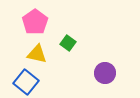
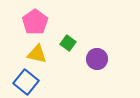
purple circle: moved 8 px left, 14 px up
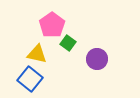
pink pentagon: moved 17 px right, 3 px down
blue square: moved 4 px right, 3 px up
